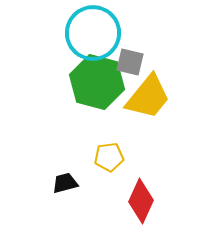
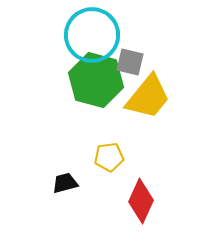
cyan circle: moved 1 px left, 2 px down
green hexagon: moved 1 px left, 2 px up
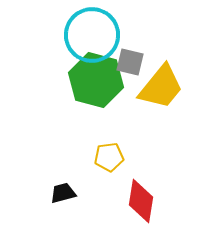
yellow trapezoid: moved 13 px right, 10 px up
black trapezoid: moved 2 px left, 10 px down
red diamond: rotated 15 degrees counterclockwise
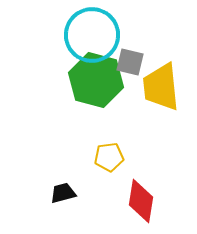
yellow trapezoid: rotated 135 degrees clockwise
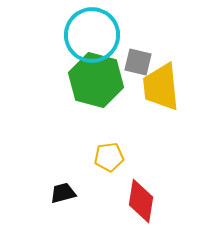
gray square: moved 8 px right
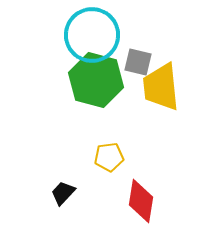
black trapezoid: rotated 32 degrees counterclockwise
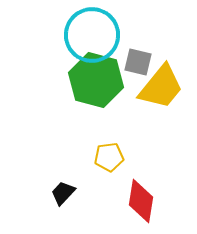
yellow trapezoid: rotated 135 degrees counterclockwise
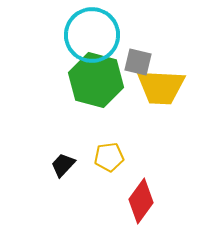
yellow trapezoid: rotated 54 degrees clockwise
black trapezoid: moved 28 px up
red diamond: rotated 27 degrees clockwise
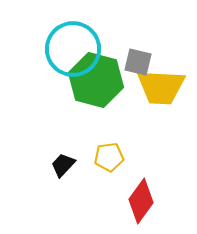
cyan circle: moved 19 px left, 14 px down
